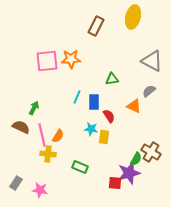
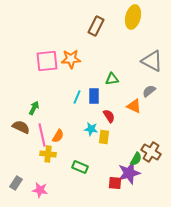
blue rectangle: moved 6 px up
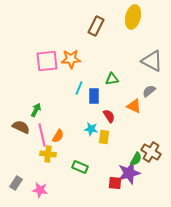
cyan line: moved 2 px right, 9 px up
green arrow: moved 2 px right, 2 px down
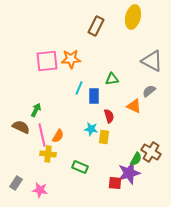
red semicircle: rotated 16 degrees clockwise
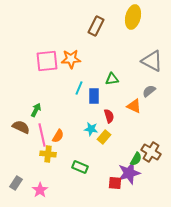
yellow rectangle: rotated 32 degrees clockwise
pink star: rotated 28 degrees clockwise
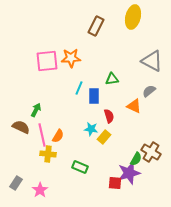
orange star: moved 1 px up
